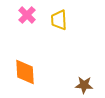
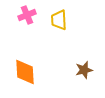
pink cross: rotated 24 degrees clockwise
brown star: moved 15 px up; rotated 18 degrees counterclockwise
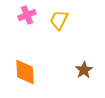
yellow trapezoid: rotated 30 degrees clockwise
brown star: rotated 18 degrees counterclockwise
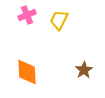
orange diamond: moved 2 px right
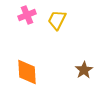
yellow trapezoid: moved 2 px left
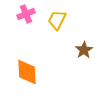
pink cross: moved 1 px left, 1 px up
brown star: moved 20 px up
